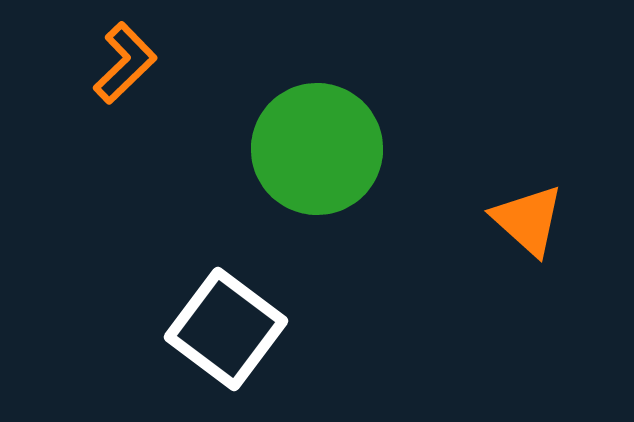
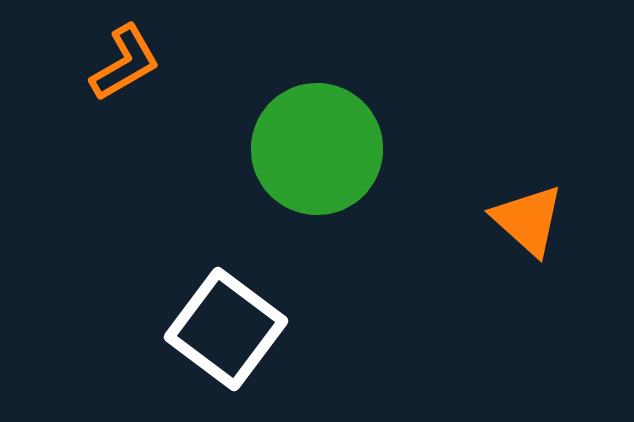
orange L-shape: rotated 14 degrees clockwise
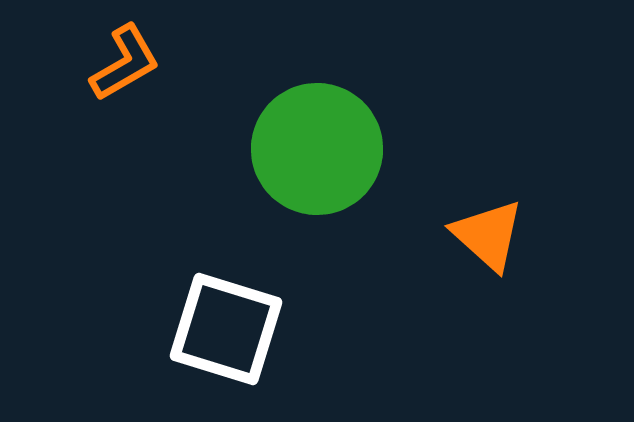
orange triangle: moved 40 px left, 15 px down
white square: rotated 20 degrees counterclockwise
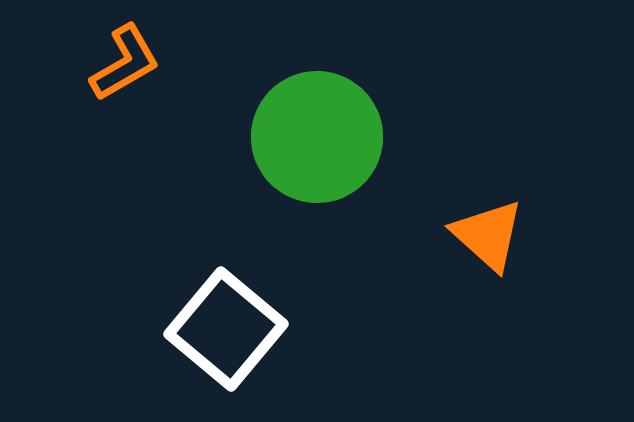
green circle: moved 12 px up
white square: rotated 23 degrees clockwise
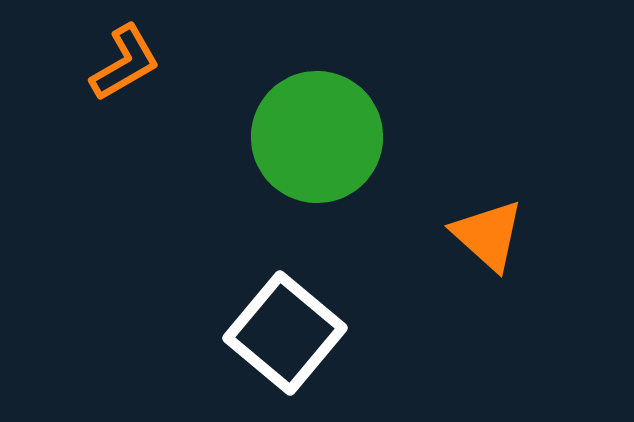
white square: moved 59 px right, 4 px down
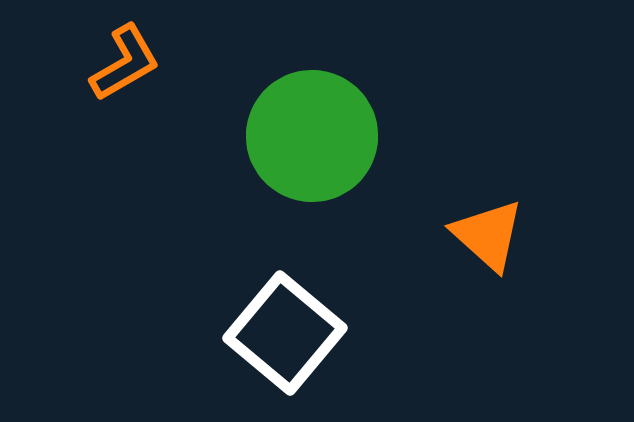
green circle: moved 5 px left, 1 px up
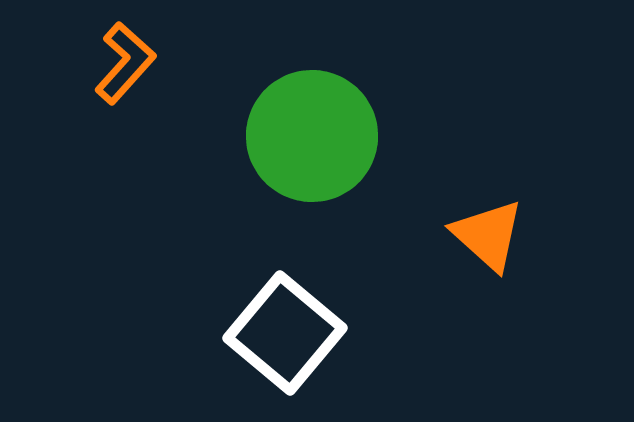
orange L-shape: rotated 18 degrees counterclockwise
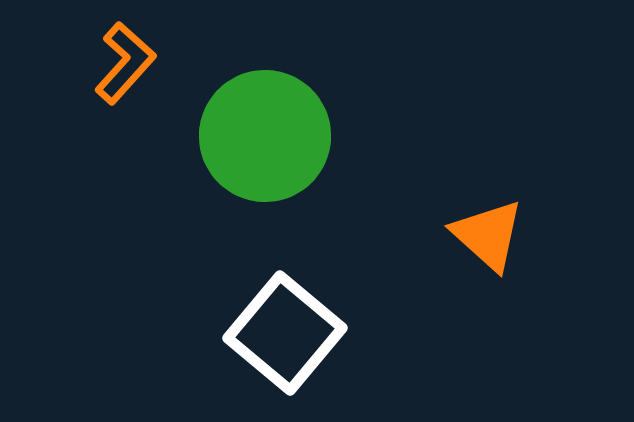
green circle: moved 47 px left
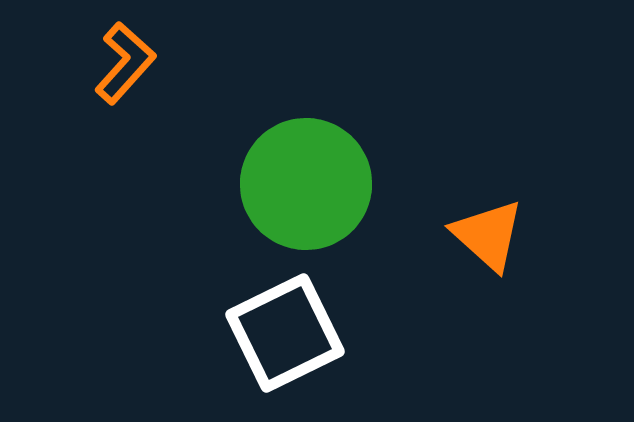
green circle: moved 41 px right, 48 px down
white square: rotated 24 degrees clockwise
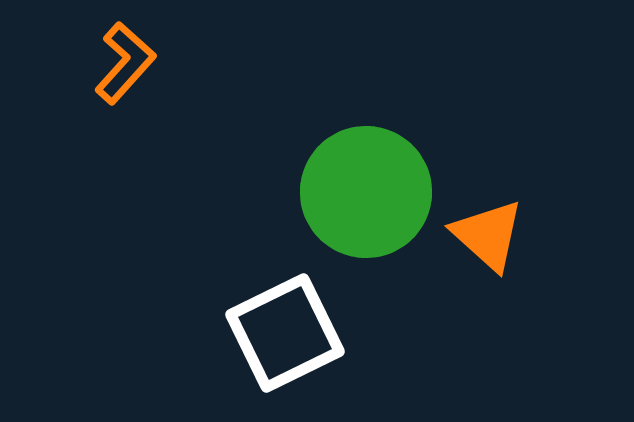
green circle: moved 60 px right, 8 px down
